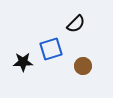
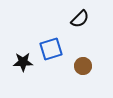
black semicircle: moved 4 px right, 5 px up
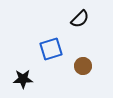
black star: moved 17 px down
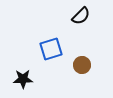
black semicircle: moved 1 px right, 3 px up
brown circle: moved 1 px left, 1 px up
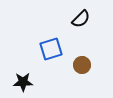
black semicircle: moved 3 px down
black star: moved 3 px down
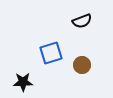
black semicircle: moved 1 px right, 2 px down; rotated 24 degrees clockwise
blue square: moved 4 px down
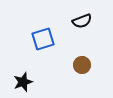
blue square: moved 8 px left, 14 px up
black star: rotated 18 degrees counterclockwise
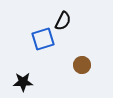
black semicircle: moved 19 px left; rotated 42 degrees counterclockwise
black star: rotated 18 degrees clockwise
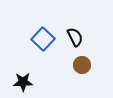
black semicircle: moved 12 px right, 16 px down; rotated 54 degrees counterclockwise
blue square: rotated 30 degrees counterclockwise
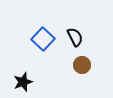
black star: rotated 18 degrees counterclockwise
